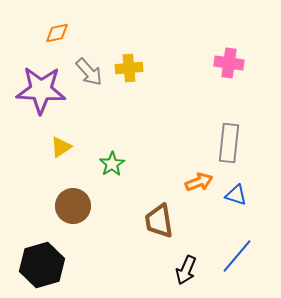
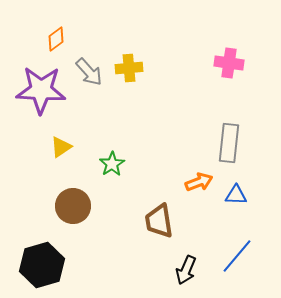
orange diamond: moved 1 px left, 6 px down; rotated 25 degrees counterclockwise
blue triangle: rotated 15 degrees counterclockwise
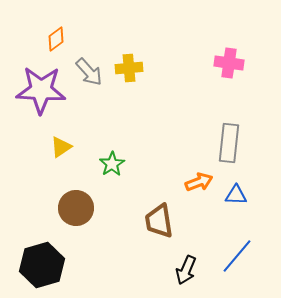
brown circle: moved 3 px right, 2 px down
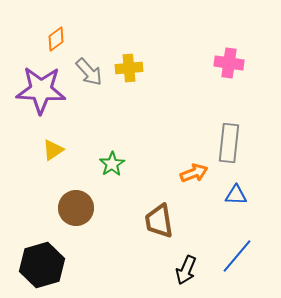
yellow triangle: moved 8 px left, 3 px down
orange arrow: moved 5 px left, 9 px up
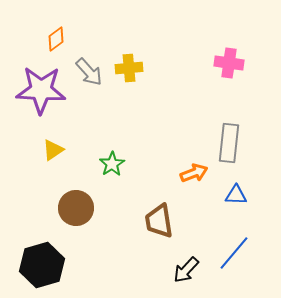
blue line: moved 3 px left, 3 px up
black arrow: rotated 20 degrees clockwise
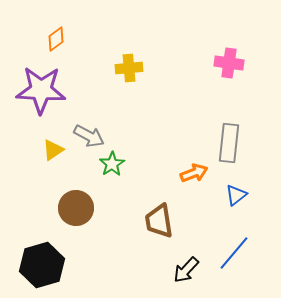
gray arrow: moved 64 px down; rotated 20 degrees counterclockwise
blue triangle: rotated 40 degrees counterclockwise
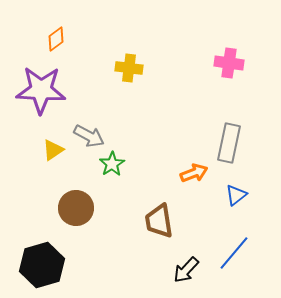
yellow cross: rotated 12 degrees clockwise
gray rectangle: rotated 6 degrees clockwise
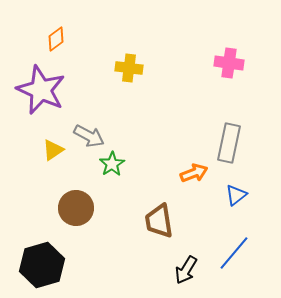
purple star: rotated 21 degrees clockwise
black arrow: rotated 12 degrees counterclockwise
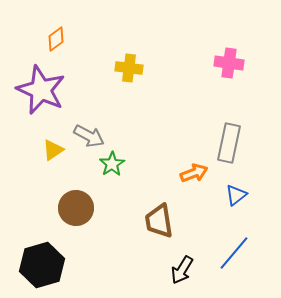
black arrow: moved 4 px left
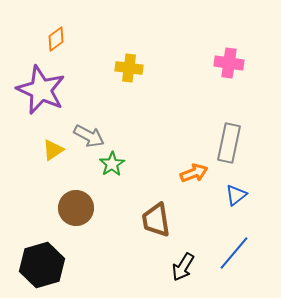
brown trapezoid: moved 3 px left, 1 px up
black arrow: moved 1 px right, 3 px up
